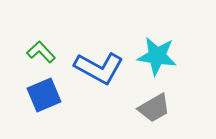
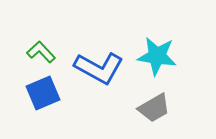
blue square: moved 1 px left, 2 px up
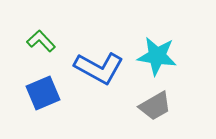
green L-shape: moved 11 px up
gray trapezoid: moved 1 px right, 2 px up
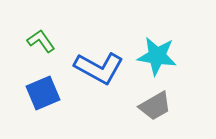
green L-shape: rotated 8 degrees clockwise
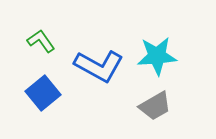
cyan star: rotated 12 degrees counterclockwise
blue L-shape: moved 2 px up
blue square: rotated 16 degrees counterclockwise
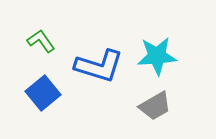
blue L-shape: rotated 12 degrees counterclockwise
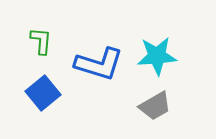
green L-shape: rotated 40 degrees clockwise
blue L-shape: moved 2 px up
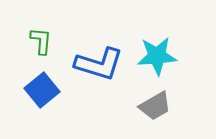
blue square: moved 1 px left, 3 px up
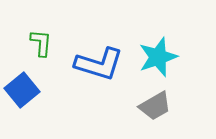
green L-shape: moved 2 px down
cyan star: moved 1 px right, 1 px down; rotated 15 degrees counterclockwise
blue square: moved 20 px left
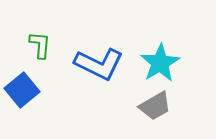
green L-shape: moved 1 px left, 2 px down
cyan star: moved 2 px right, 6 px down; rotated 12 degrees counterclockwise
blue L-shape: rotated 9 degrees clockwise
